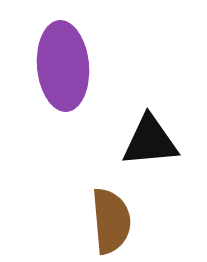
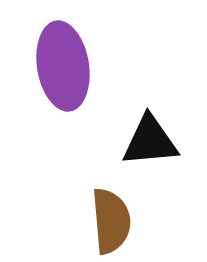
purple ellipse: rotated 4 degrees counterclockwise
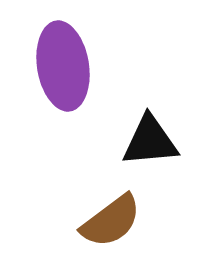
brown semicircle: rotated 58 degrees clockwise
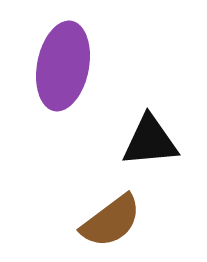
purple ellipse: rotated 20 degrees clockwise
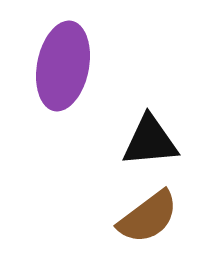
brown semicircle: moved 37 px right, 4 px up
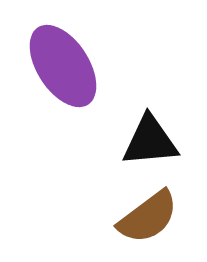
purple ellipse: rotated 44 degrees counterclockwise
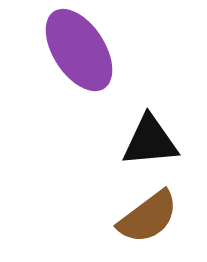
purple ellipse: moved 16 px right, 16 px up
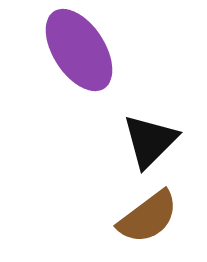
black triangle: rotated 40 degrees counterclockwise
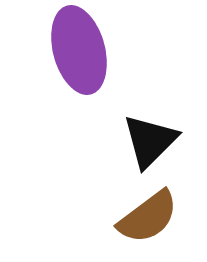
purple ellipse: rotated 18 degrees clockwise
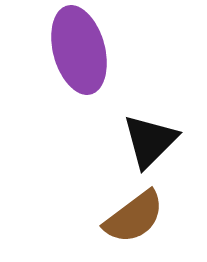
brown semicircle: moved 14 px left
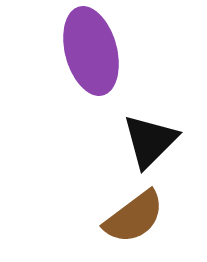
purple ellipse: moved 12 px right, 1 px down
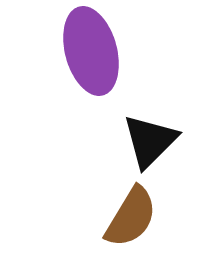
brown semicircle: moved 3 px left; rotated 22 degrees counterclockwise
